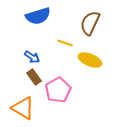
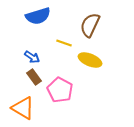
brown semicircle: moved 2 px down
yellow line: moved 1 px left
pink pentagon: moved 2 px right; rotated 15 degrees counterclockwise
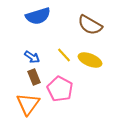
brown semicircle: rotated 85 degrees counterclockwise
yellow line: moved 12 px down; rotated 28 degrees clockwise
brown rectangle: rotated 14 degrees clockwise
pink pentagon: moved 1 px up
orange triangle: moved 5 px right, 4 px up; rotated 35 degrees clockwise
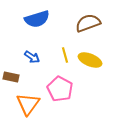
blue semicircle: moved 1 px left, 3 px down
brown semicircle: moved 2 px left, 2 px up; rotated 130 degrees clockwise
yellow line: moved 1 px right; rotated 28 degrees clockwise
brown rectangle: moved 23 px left; rotated 56 degrees counterclockwise
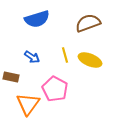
pink pentagon: moved 5 px left
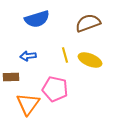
blue arrow: moved 4 px left, 1 px up; rotated 140 degrees clockwise
brown rectangle: rotated 14 degrees counterclockwise
pink pentagon: rotated 15 degrees counterclockwise
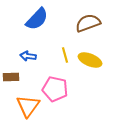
blue semicircle: rotated 30 degrees counterclockwise
blue arrow: rotated 14 degrees clockwise
orange triangle: moved 2 px down
